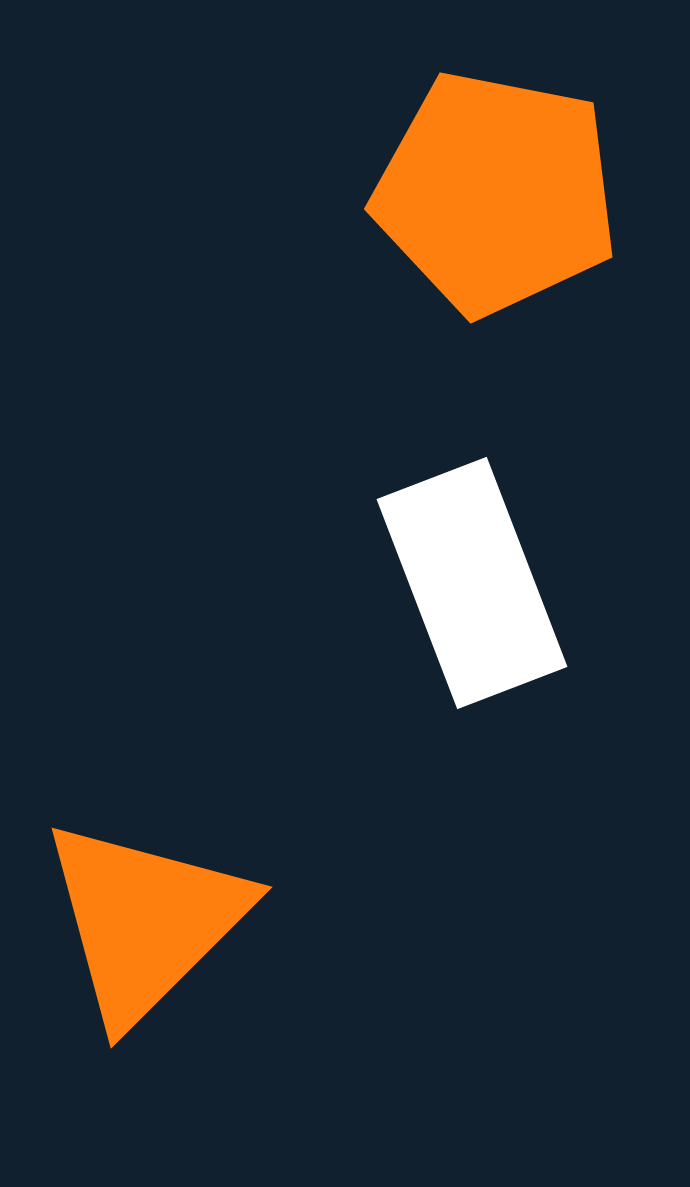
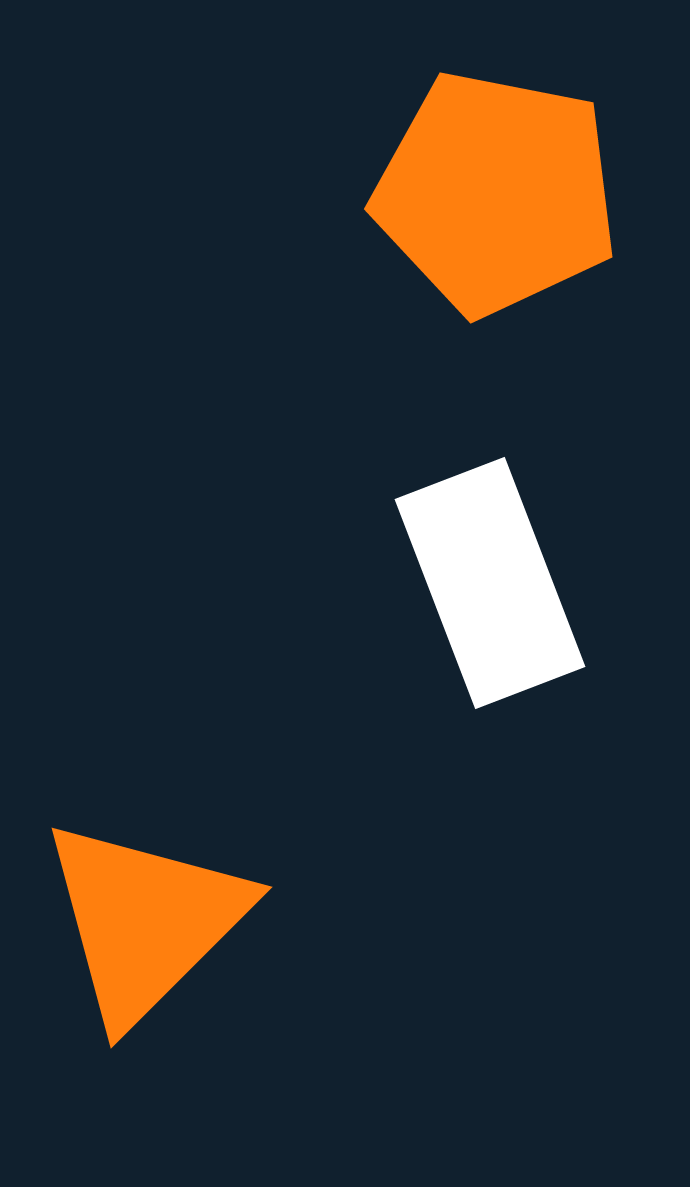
white rectangle: moved 18 px right
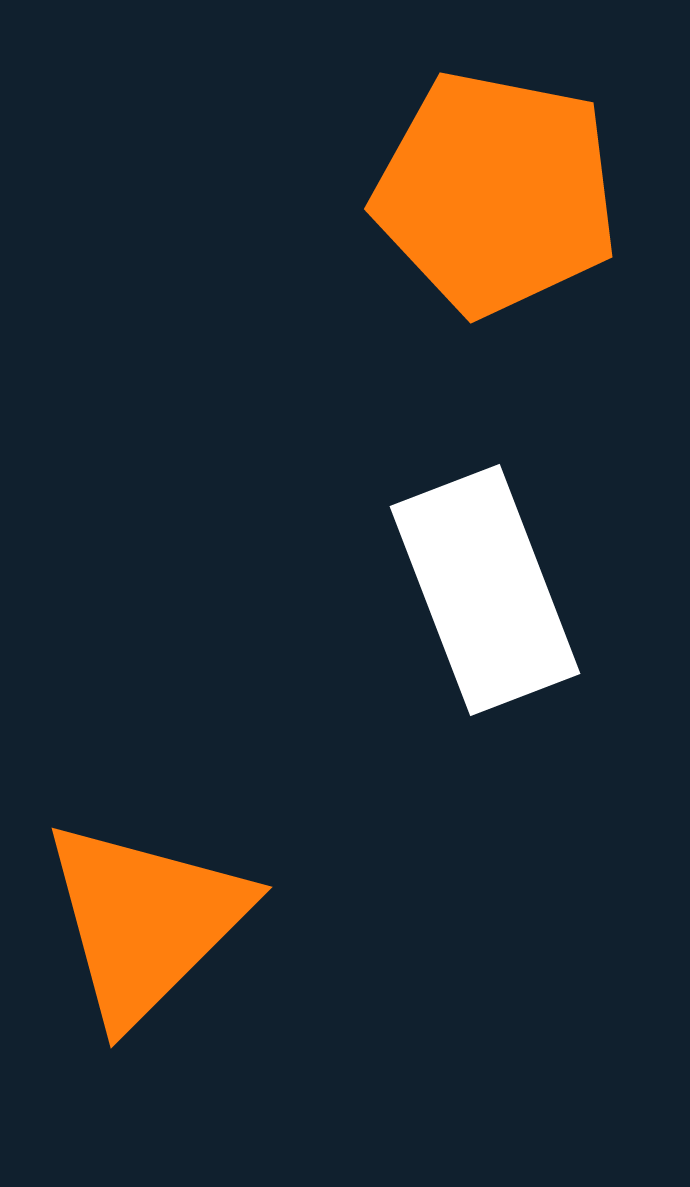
white rectangle: moved 5 px left, 7 px down
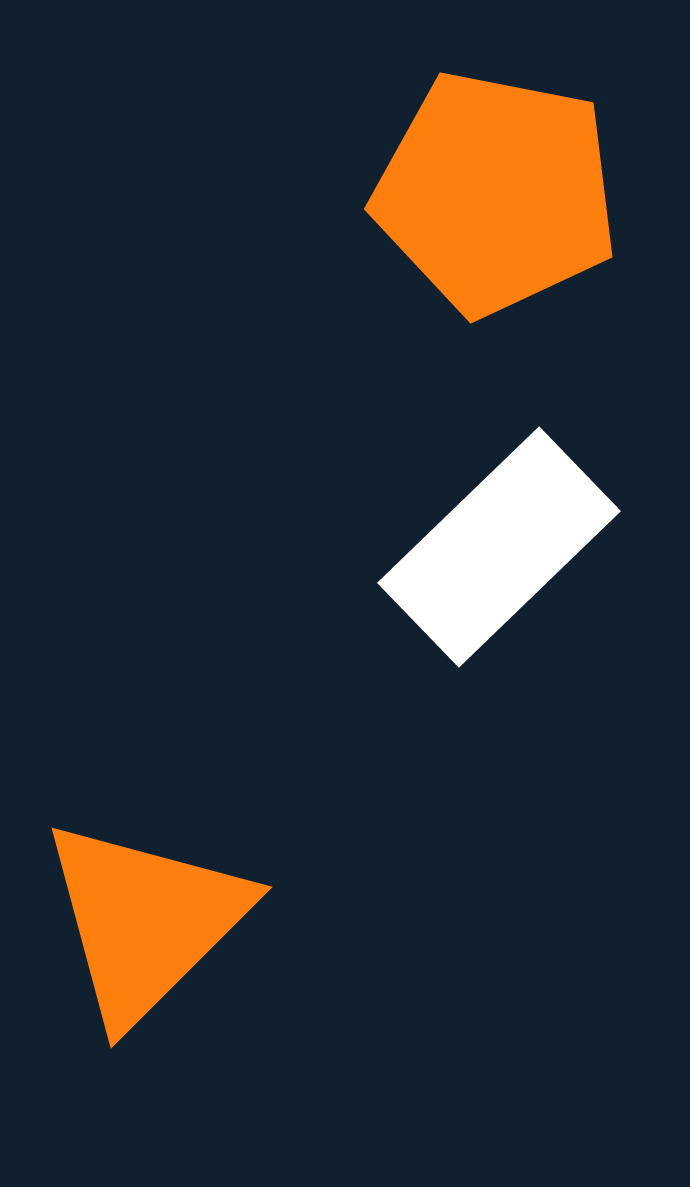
white rectangle: moved 14 px right, 43 px up; rotated 67 degrees clockwise
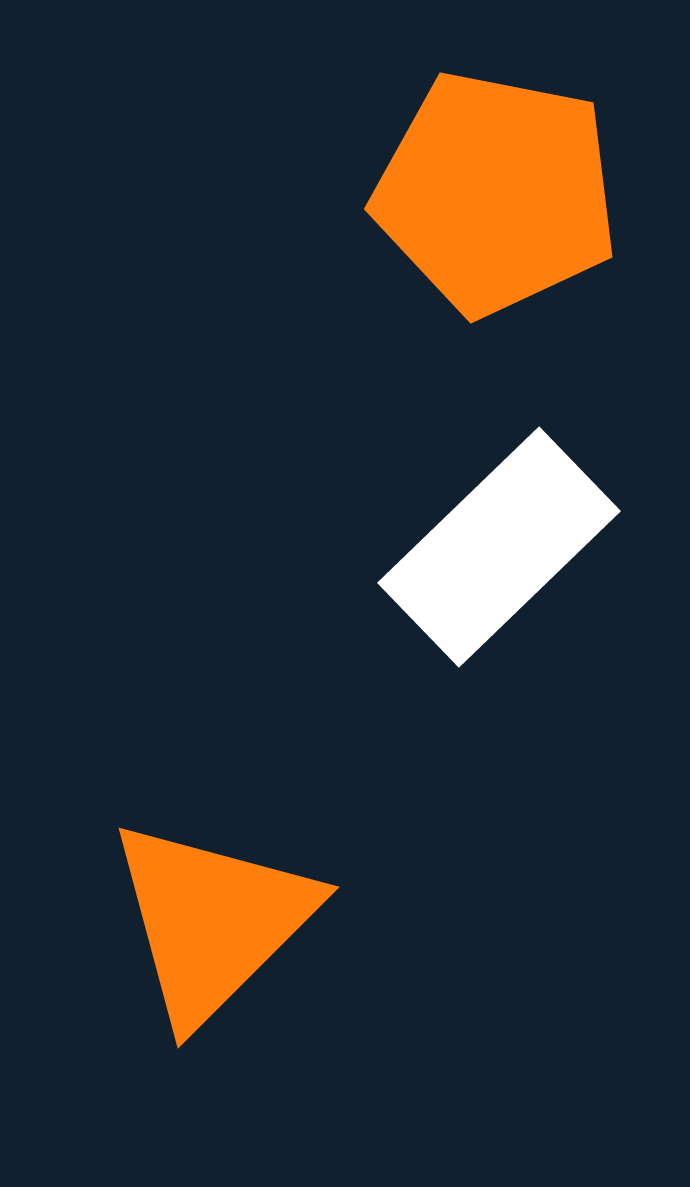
orange triangle: moved 67 px right
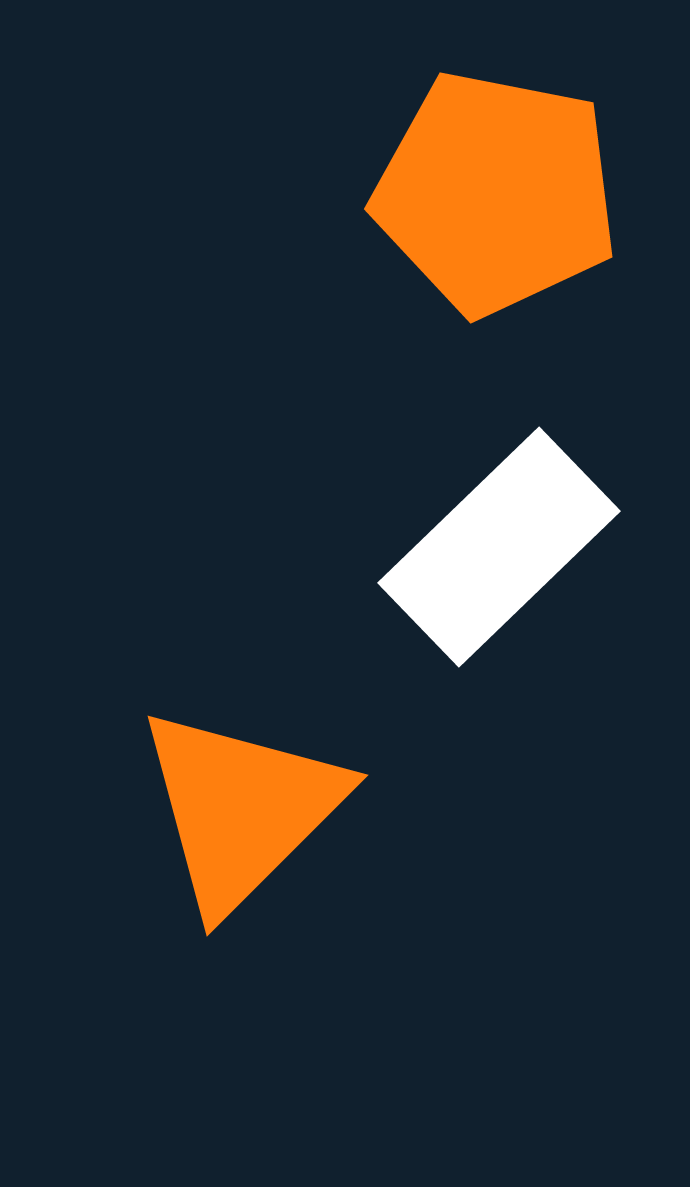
orange triangle: moved 29 px right, 112 px up
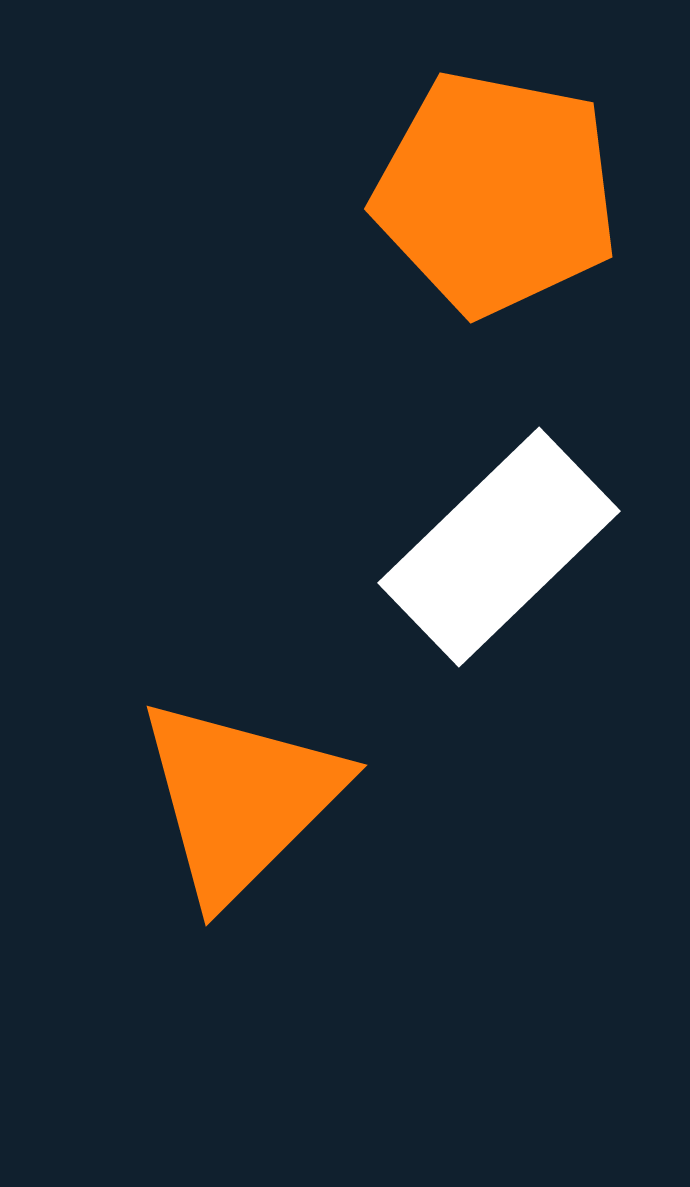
orange triangle: moved 1 px left, 10 px up
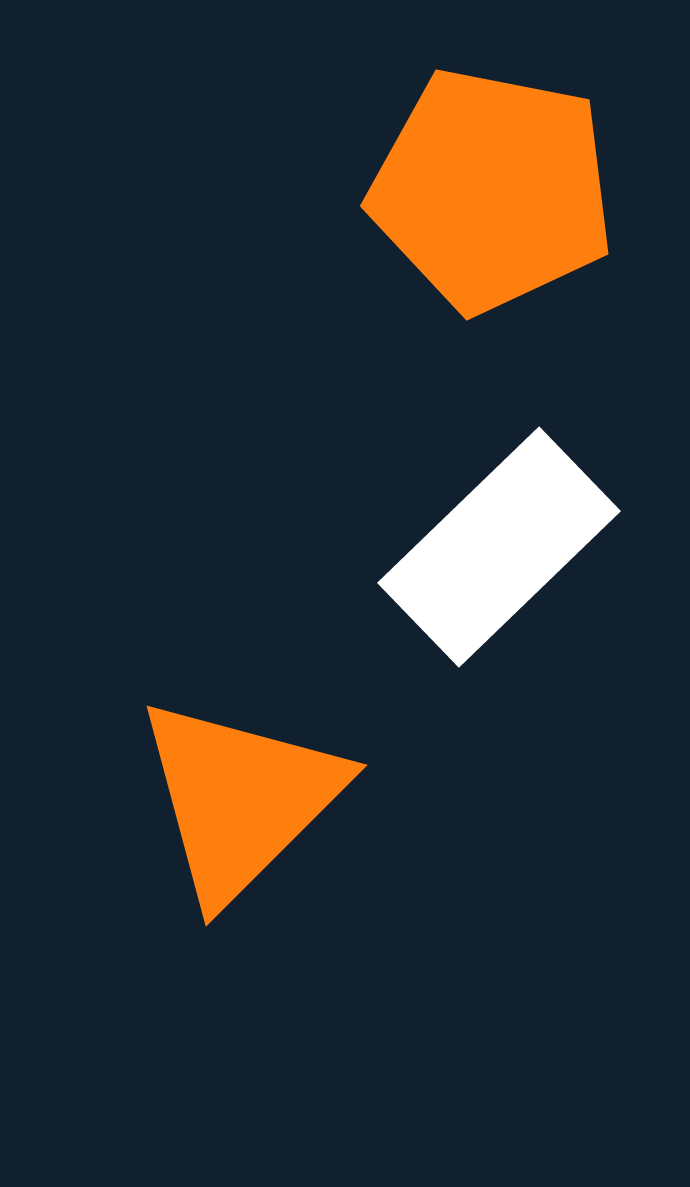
orange pentagon: moved 4 px left, 3 px up
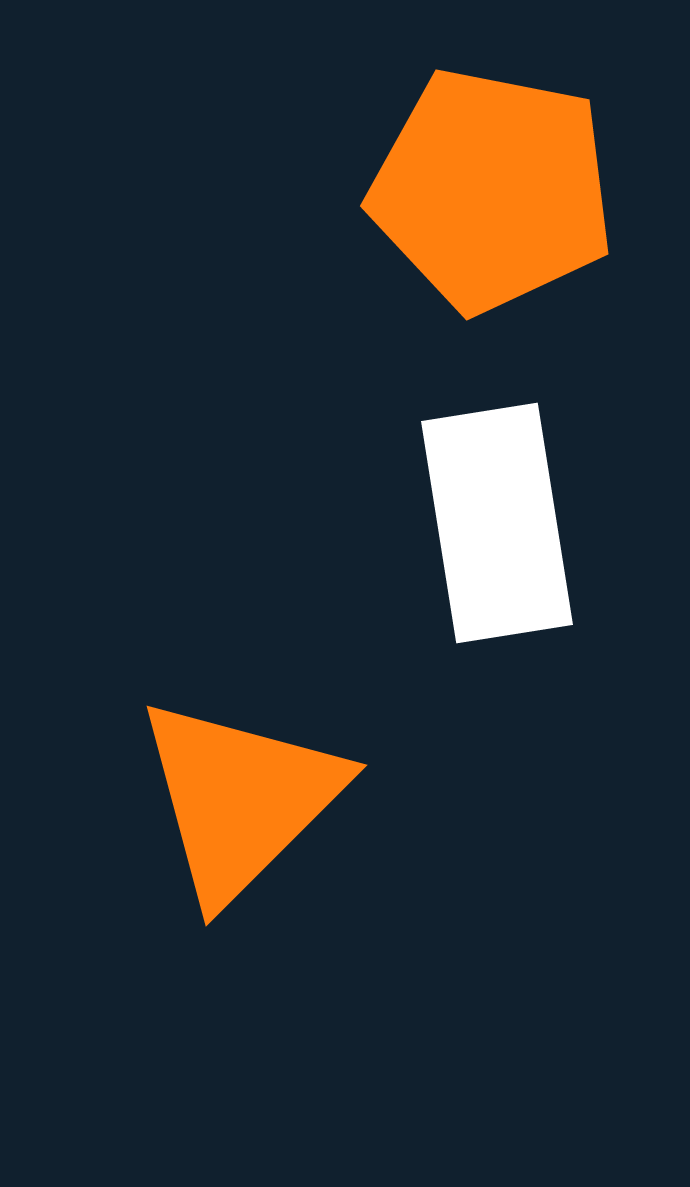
white rectangle: moved 2 px left, 24 px up; rotated 55 degrees counterclockwise
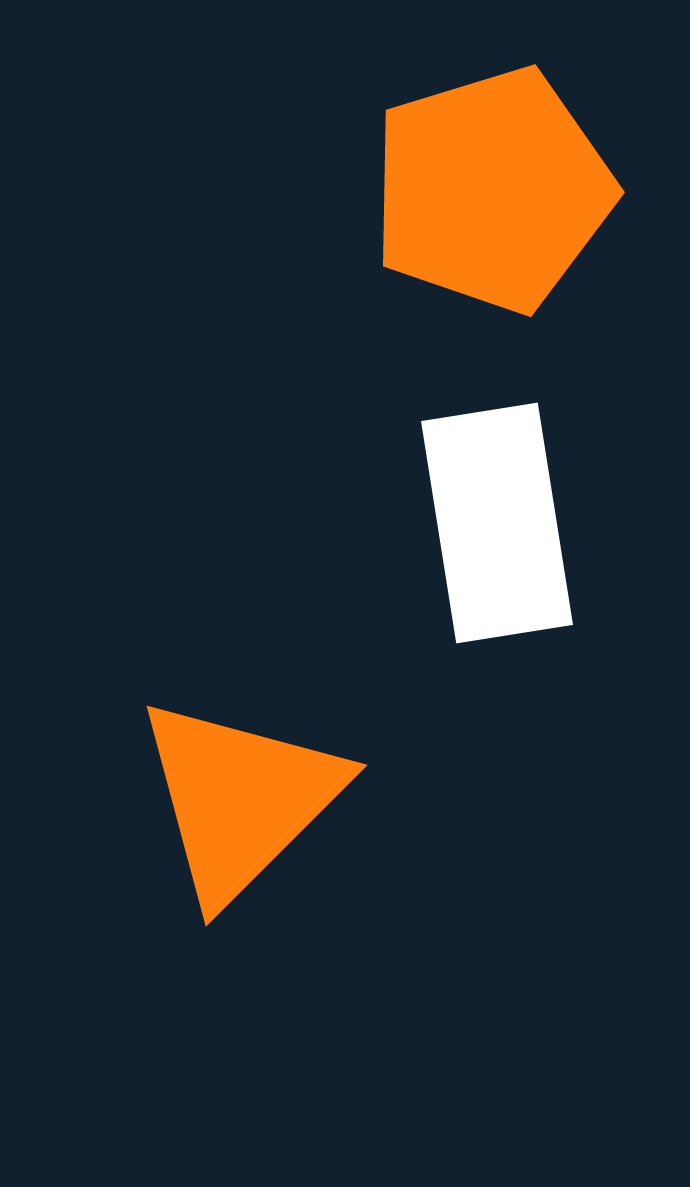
orange pentagon: rotated 28 degrees counterclockwise
